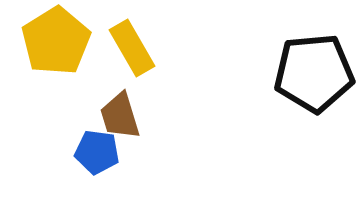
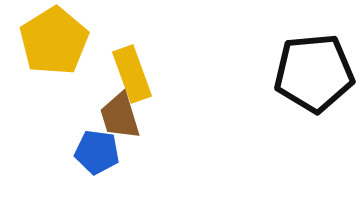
yellow pentagon: moved 2 px left
yellow rectangle: moved 26 px down; rotated 10 degrees clockwise
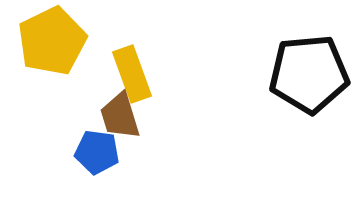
yellow pentagon: moved 2 px left; rotated 6 degrees clockwise
black pentagon: moved 5 px left, 1 px down
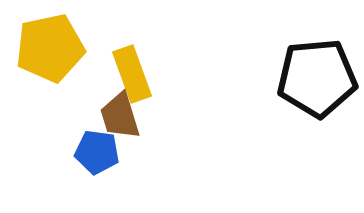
yellow pentagon: moved 2 px left, 7 px down; rotated 14 degrees clockwise
black pentagon: moved 8 px right, 4 px down
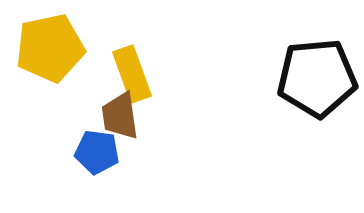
brown trapezoid: rotated 9 degrees clockwise
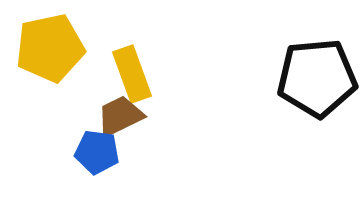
brown trapezoid: rotated 72 degrees clockwise
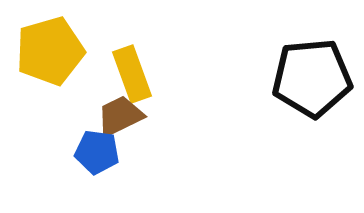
yellow pentagon: moved 3 px down; rotated 4 degrees counterclockwise
black pentagon: moved 5 px left
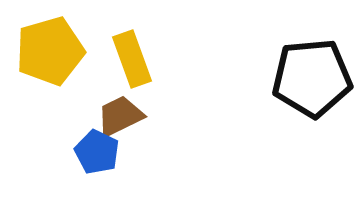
yellow rectangle: moved 15 px up
blue pentagon: rotated 18 degrees clockwise
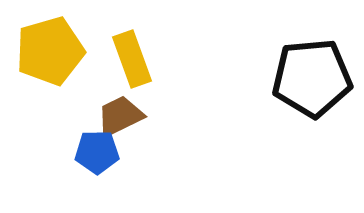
blue pentagon: rotated 27 degrees counterclockwise
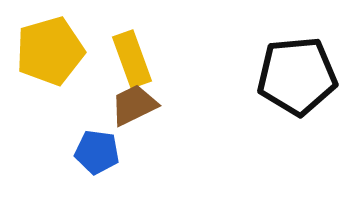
black pentagon: moved 15 px left, 2 px up
brown trapezoid: moved 14 px right, 11 px up
blue pentagon: rotated 9 degrees clockwise
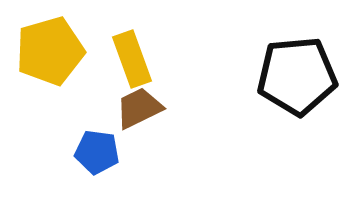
brown trapezoid: moved 5 px right, 3 px down
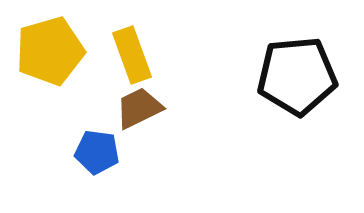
yellow rectangle: moved 4 px up
